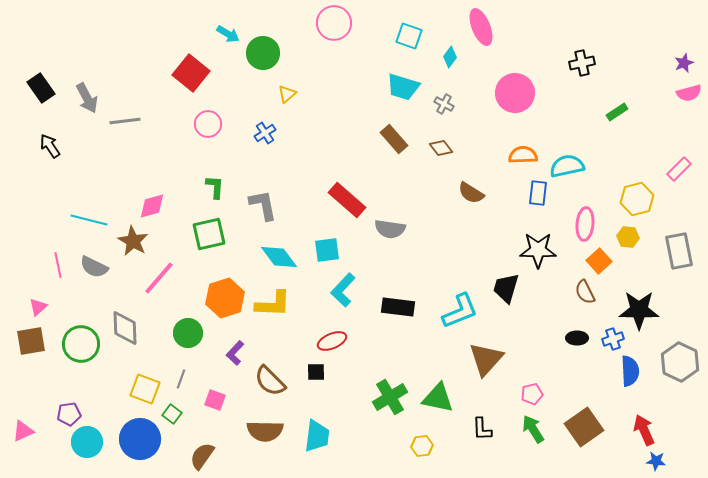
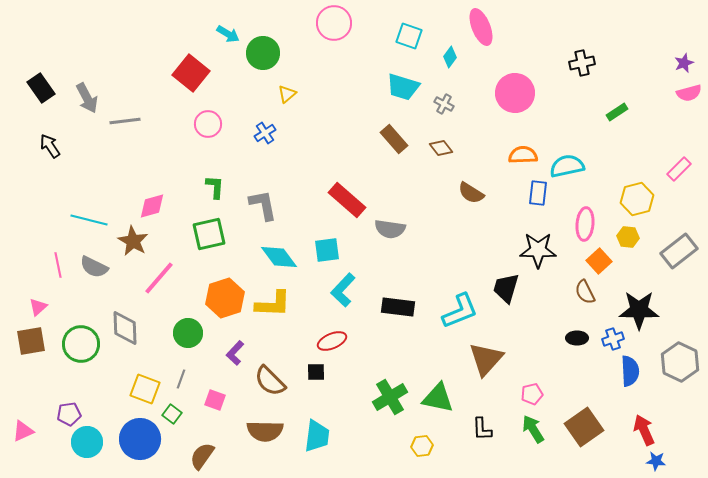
gray rectangle at (679, 251): rotated 63 degrees clockwise
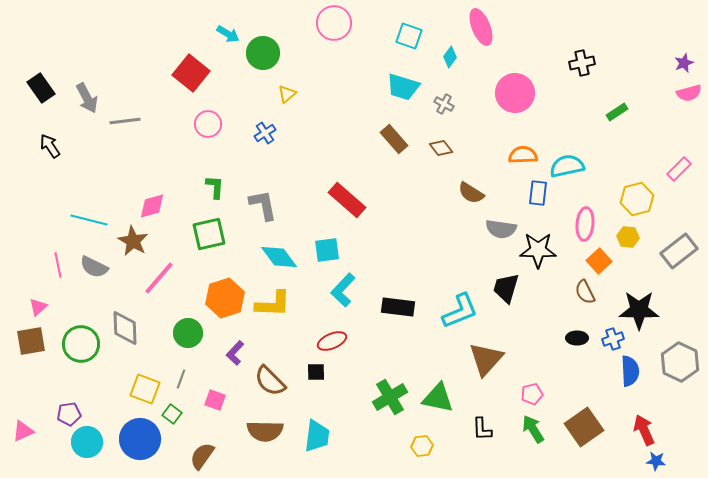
gray semicircle at (390, 229): moved 111 px right
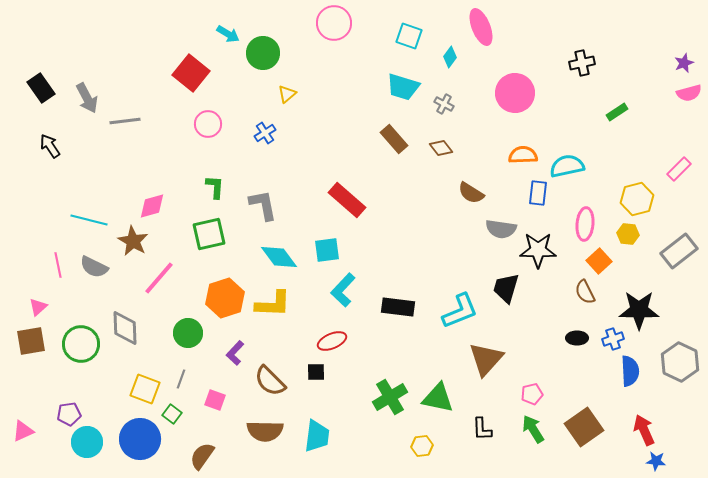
yellow hexagon at (628, 237): moved 3 px up
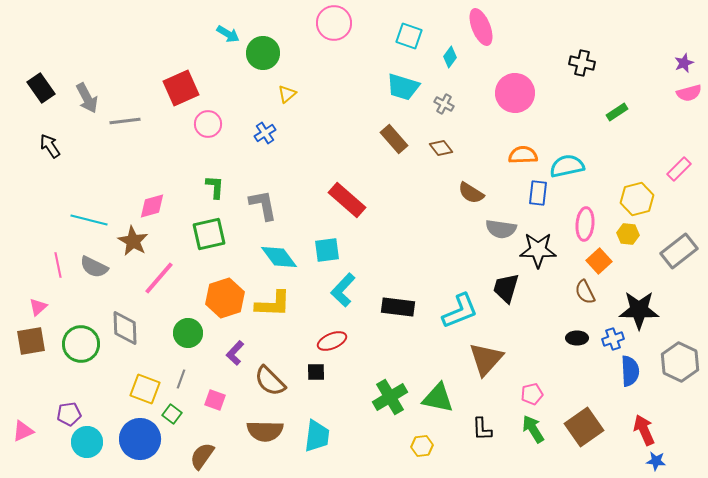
black cross at (582, 63): rotated 25 degrees clockwise
red square at (191, 73): moved 10 px left, 15 px down; rotated 27 degrees clockwise
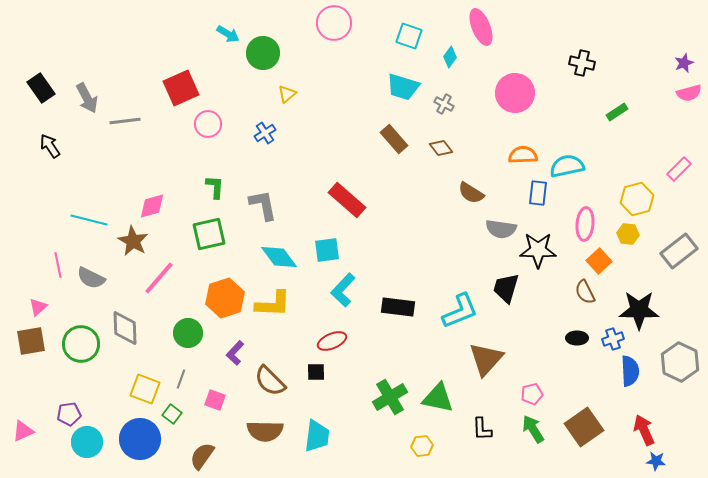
gray semicircle at (94, 267): moved 3 px left, 11 px down
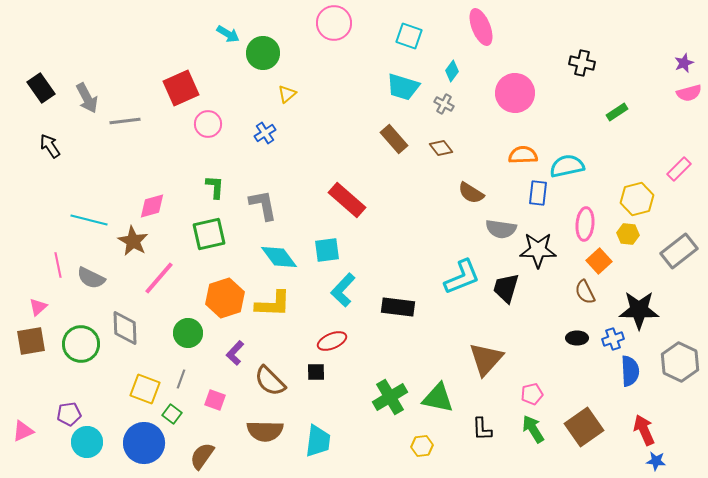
cyan diamond at (450, 57): moved 2 px right, 14 px down
cyan L-shape at (460, 311): moved 2 px right, 34 px up
cyan trapezoid at (317, 436): moved 1 px right, 5 px down
blue circle at (140, 439): moved 4 px right, 4 px down
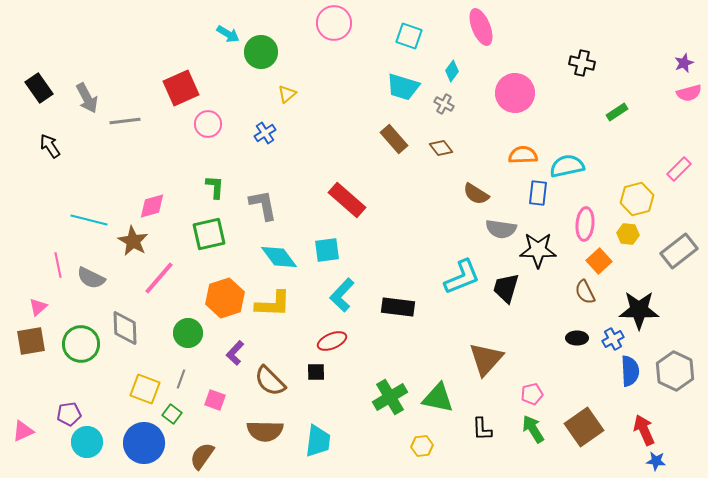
green circle at (263, 53): moved 2 px left, 1 px up
black rectangle at (41, 88): moved 2 px left
brown semicircle at (471, 193): moved 5 px right, 1 px down
cyan L-shape at (343, 290): moved 1 px left, 5 px down
blue cross at (613, 339): rotated 10 degrees counterclockwise
gray hexagon at (680, 362): moved 5 px left, 9 px down
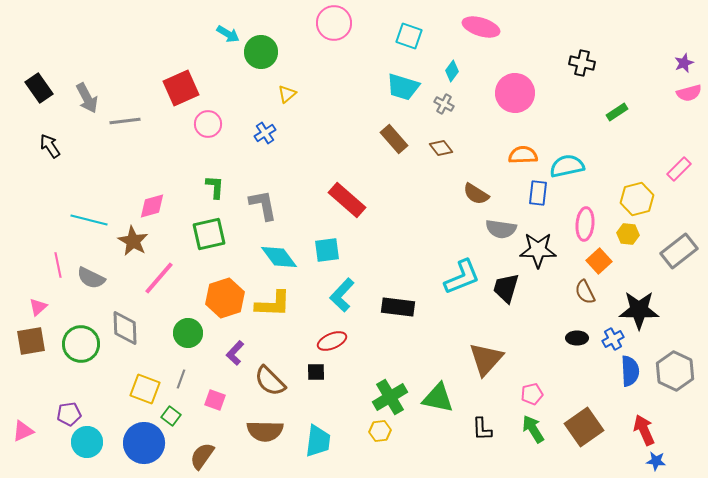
pink ellipse at (481, 27): rotated 51 degrees counterclockwise
green square at (172, 414): moved 1 px left, 2 px down
yellow hexagon at (422, 446): moved 42 px left, 15 px up
